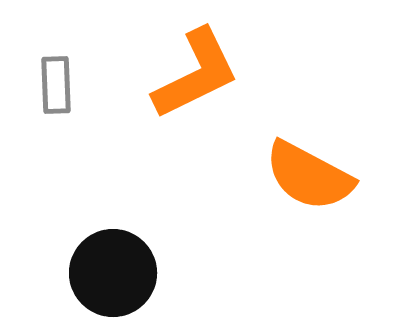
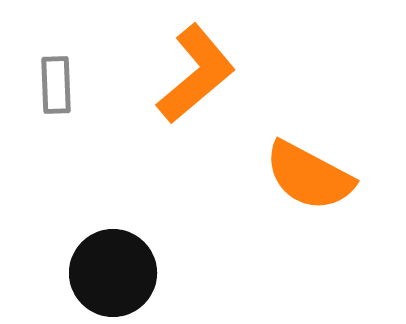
orange L-shape: rotated 14 degrees counterclockwise
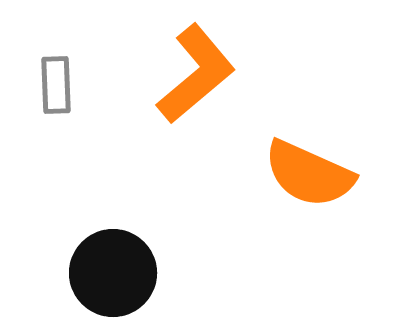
orange semicircle: moved 2 px up; rotated 4 degrees counterclockwise
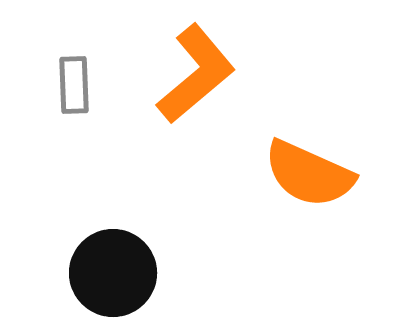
gray rectangle: moved 18 px right
